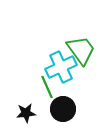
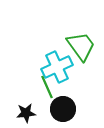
green trapezoid: moved 4 px up
cyan cross: moved 4 px left
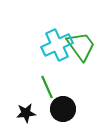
cyan cross: moved 22 px up
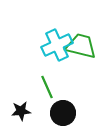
green trapezoid: rotated 40 degrees counterclockwise
black circle: moved 4 px down
black star: moved 5 px left, 2 px up
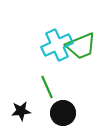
green trapezoid: rotated 144 degrees clockwise
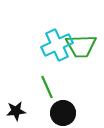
green trapezoid: rotated 20 degrees clockwise
black star: moved 5 px left
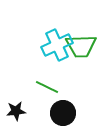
green line: rotated 40 degrees counterclockwise
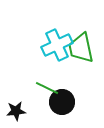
green trapezoid: moved 2 px down; rotated 80 degrees clockwise
green line: moved 1 px down
black circle: moved 1 px left, 11 px up
